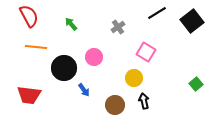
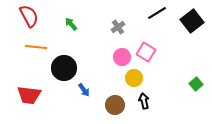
pink circle: moved 28 px right
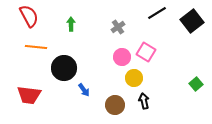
green arrow: rotated 40 degrees clockwise
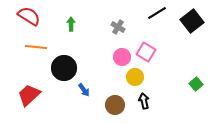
red semicircle: rotated 30 degrees counterclockwise
gray cross: rotated 24 degrees counterclockwise
yellow circle: moved 1 px right, 1 px up
red trapezoid: rotated 130 degrees clockwise
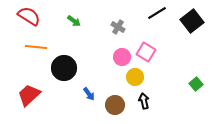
green arrow: moved 3 px right, 3 px up; rotated 128 degrees clockwise
blue arrow: moved 5 px right, 4 px down
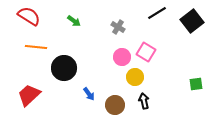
green square: rotated 32 degrees clockwise
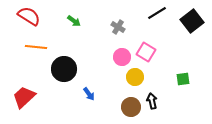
black circle: moved 1 px down
green square: moved 13 px left, 5 px up
red trapezoid: moved 5 px left, 2 px down
black arrow: moved 8 px right
brown circle: moved 16 px right, 2 px down
